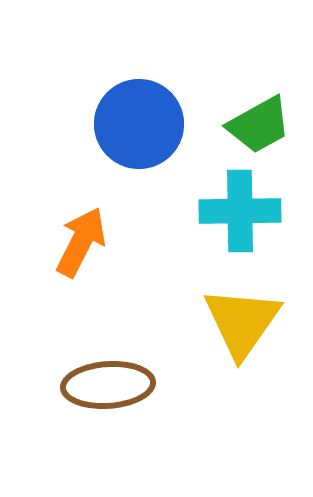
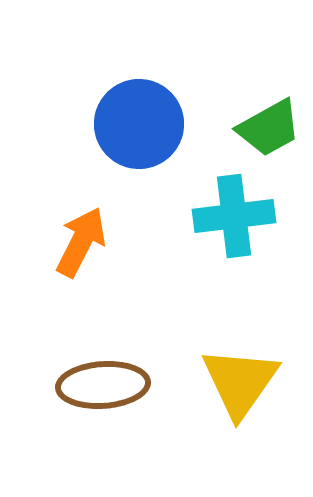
green trapezoid: moved 10 px right, 3 px down
cyan cross: moved 6 px left, 5 px down; rotated 6 degrees counterclockwise
yellow triangle: moved 2 px left, 60 px down
brown ellipse: moved 5 px left
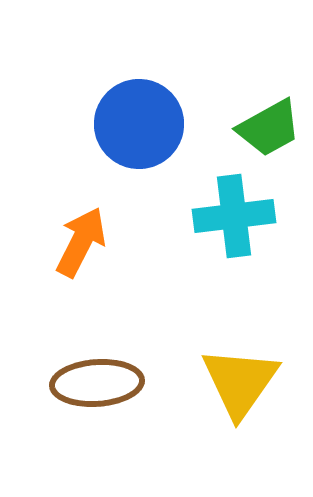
brown ellipse: moved 6 px left, 2 px up
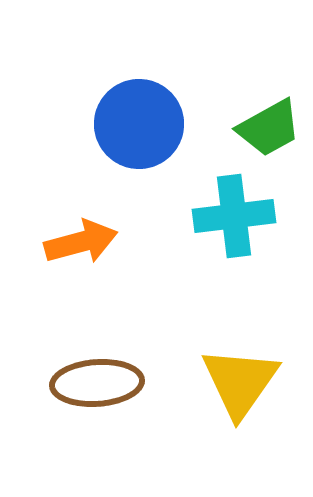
orange arrow: rotated 48 degrees clockwise
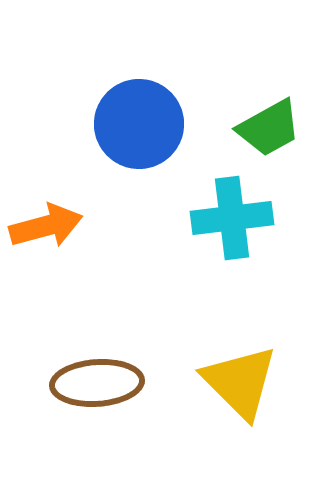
cyan cross: moved 2 px left, 2 px down
orange arrow: moved 35 px left, 16 px up
yellow triangle: rotated 20 degrees counterclockwise
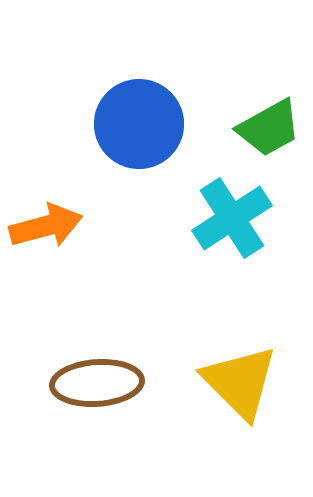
cyan cross: rotated 26 degrees counterclockwise
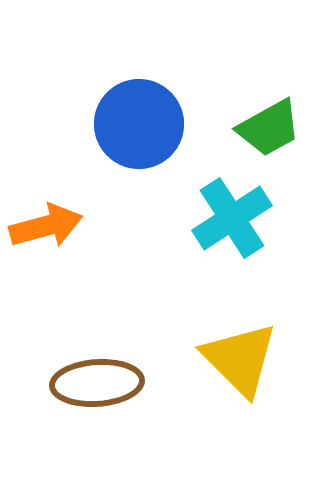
yellow triangle: moved 23 px up
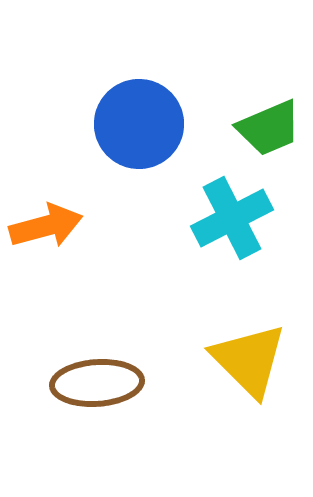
green trapezoid: rotated 6 degrees clockwise
cyan cross: rotated 6 degrees clockwise
yellow triangle: moved 9 px right, 1 px down
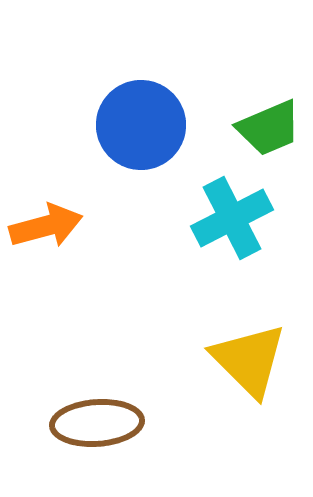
blue circle: moved 2 px right, 1 px down
brown ellipse: moved 40 px down
